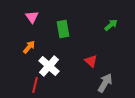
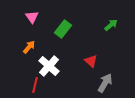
green rectangle: rotated 48 degrees clockwise
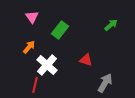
green rectangle: moved 3 px left, 1 px down
red triangle: moved 5 px left, 1 px up; rotated 24 degrees counterclockwise
white cross: moved 2 px left, 1 px up
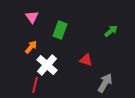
green arrow: moved 6 px down
green rectangle: rotated 18 degrees counterclockwise
orange arrow: moved 2 px right
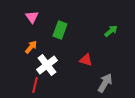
white cross: rotated 10 degrees clockwise
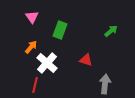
white cross: moved 2 px up; rotated 10 degrees counterclockwise
gray arrow: moved 1 px down; rotated 24 degrees counterclockwise
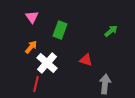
red line: moved 1 px right, 1 px up
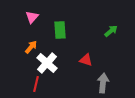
pink triangle: rotated 16 degrees clockwise
green rectangle: rotated 24 degrees counterclockwise
gray arrow: moved 2 px left, 1 px up
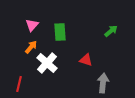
pink triangle: moved 8 px down
green rectangle: moved 2 px down
red line: moved 17 px left
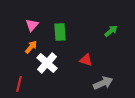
gray arrow: rotated 60 degrees clockwise
